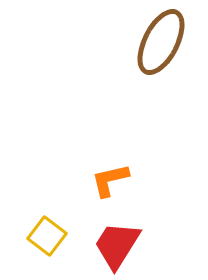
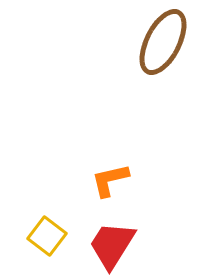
brown ellipse: moved 2 px right
red trapezoid: moved 5 px left
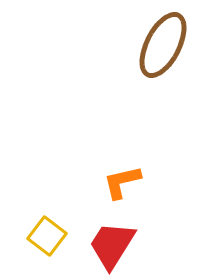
brown ellipse: moved 3 px down
orange L-shape: moved 12 px right, 2 px down
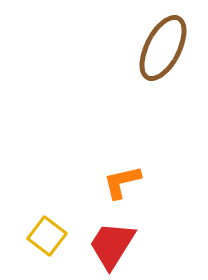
brown ellipse: moved 3 px down
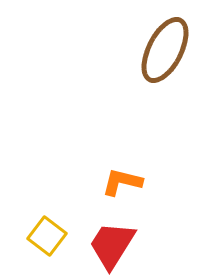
brown ellipse: moved 2 px right, 2 px down
orange L-shape: rotated 27 degrees clockwise
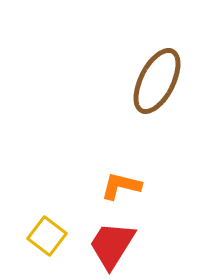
brown ellipse: moved 8 px left, 31 px down
orange L-shape: moved 1 px left, 4 px down
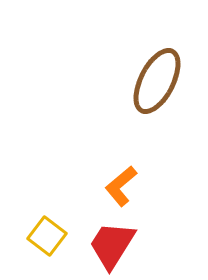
orange L-shape: rotated 54 degrees counterclockwise
